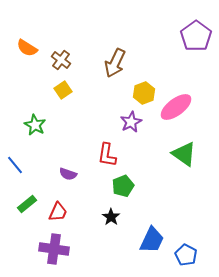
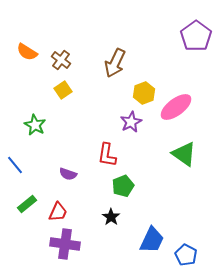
orange semicircle: moved 4 px down
purple cross: moved 11 px right, 5 px up
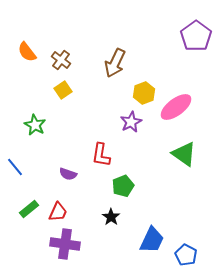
orange semicircle: rotated 20 degrees clockwise
red L-shape: moved 6 px left
blue line: moved 2 px down
green rectangle: moved 2 px right, 5 px down
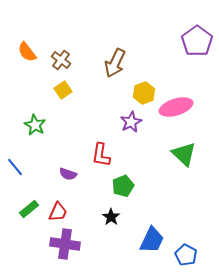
purple pentagon: moved 1 px right, 5 px down
pink ellipse: rotated 20 degrees clockwise
green triangle: rotated 8 degrees clockwise
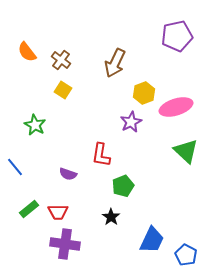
purple pentagon: moved 20 px left, 5 px up; rotated 24 degrees clockwise
yellow square: rotated 24 degrees counterclockwise
green triangle: moved 2 px right, 3 px up
red trapezoid: rotated 65 degrees clockwise
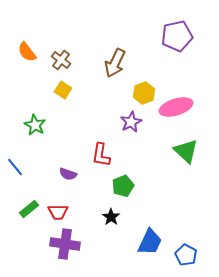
blue trapezoid: moved 2 px left, 2 px down
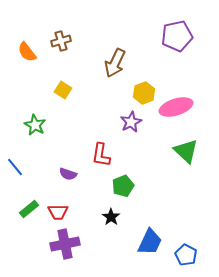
brown cross: moved 19 px up; rotated 36 degrees clockwise
purple cross: rotated 20 degrees counterclockwise
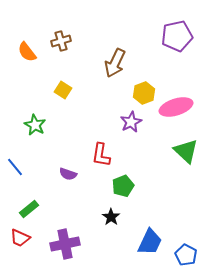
red trapezoid: moved 38 px left, 26 px down; rotated 25 degrees clockwise
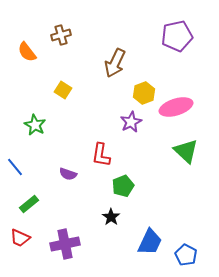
brown cross: moved 6 px up
green rectangle: moved 5 px up
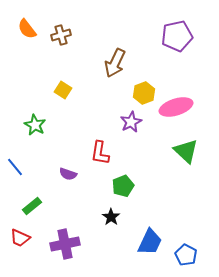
orange semicircle: moved 23 px up
red L-shape: moved 1 px left, 2 px up
green rectangle: moved 3 px right, 2 px down
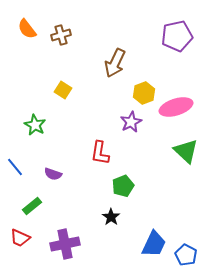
purple semicircle: moved 15 px left
blue trapezoid: moved 4 px right, 2 px down
